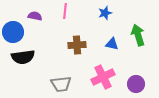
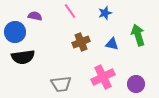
pink line: moved 5 px right; rotated 42 degrees counterclockwise
blue circle: moved 2 px right
brown cross: moved 4 px right, 3 px up; rotated 18 degrees counterclockwise
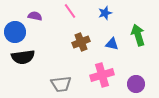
pink cross: moved 1 px left, 2 px up; rotated 10 degrees clockwise
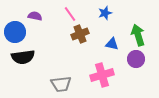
pink line: moved 3 px down
brown cross: moved 1 px left, 8 px up
purple circle: moved 25 px up
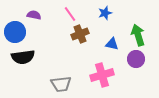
purple semicircle: moved 1 px left, 1 px up
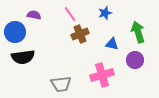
green arrow: moved 3 px up
purple circle: moved 1 px left, 1 px down
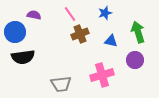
blue triangle: moved 1 px left, 3 px up
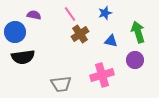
brown cross: rotated 12 degrees counterclockwise
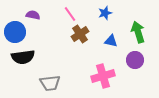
purple semicircle: moved 1 px left
pink cross: moved 1 px right, 1 px down
gray trapezoid: moved 11 px left, 1 px up
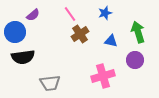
purple semicircle: rotated 128 degrees clockwise
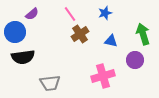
purple semicircle: moved 1 px left, 1 px up
green arrow: moved 5 px right, 2 px down
